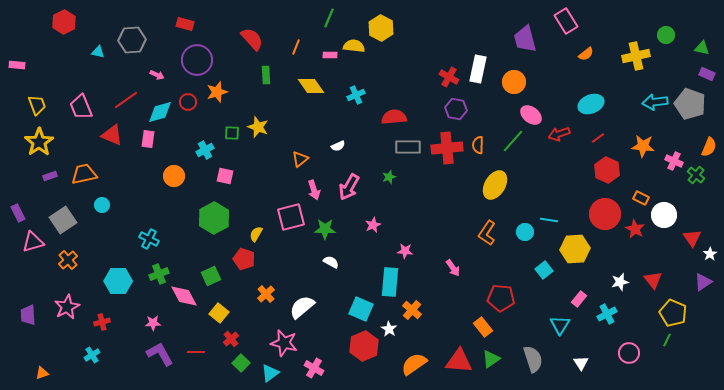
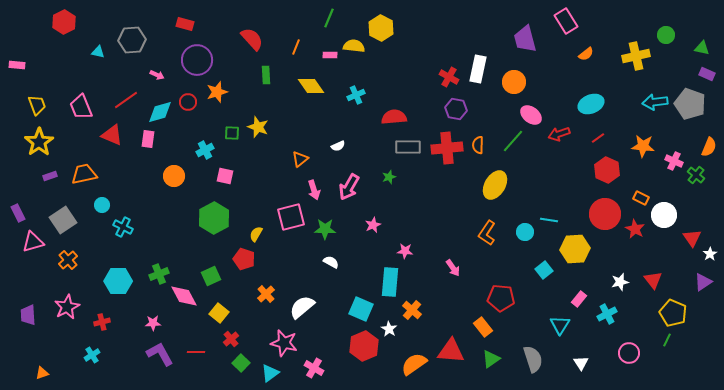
cyan cross at (149, 239): moved 26 px left, 12 px up
red triangle at (459, 361): moved 8 px left, 10 px up
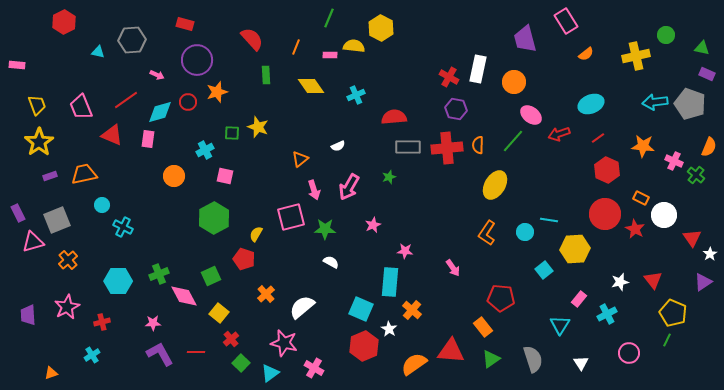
gray square at (63, 220): moved 6 px left; rotated 12 degrees clockwise
orange triangle at (42, 373): moved 9 px right
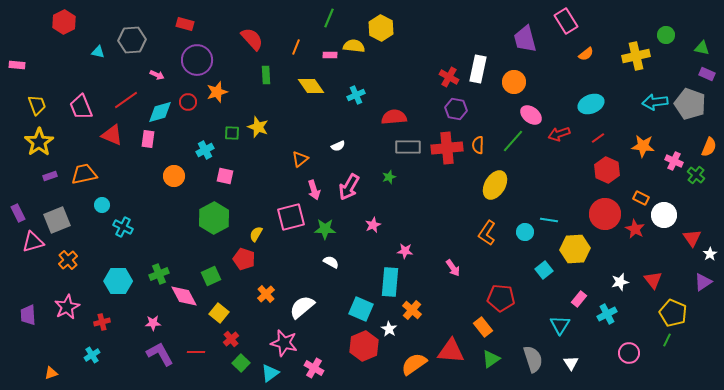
white triangle at (581, 363): moved 10 px left
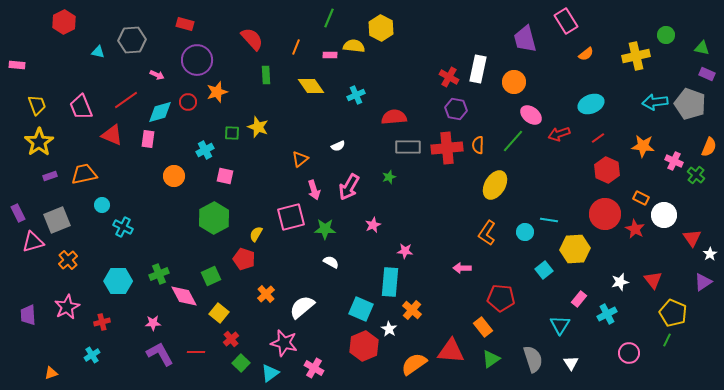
pink arrow at (453, 268): moved 9 px right; rotated 126 degrees clockwise
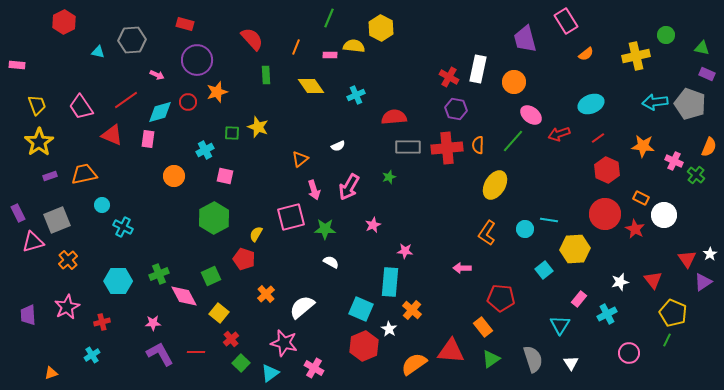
pink trapezoid at (81, 107): rotated 12 degrees counterclockwise
cyan circle at (525, 232): moved 3 px up
red triangle at (692, 238): moved 5 px left, 21 px down
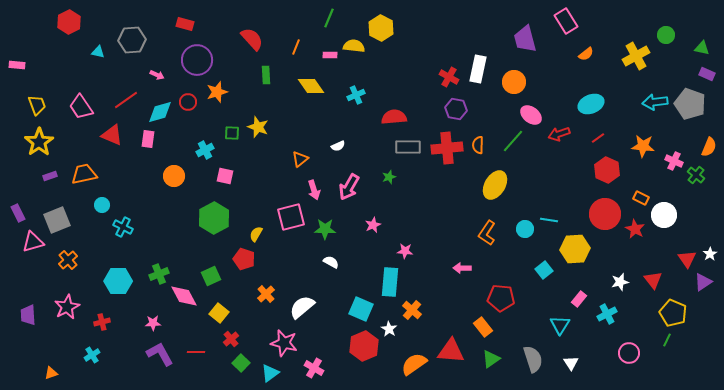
red hexagon at (64, 22): moved 5 px right
yellow cross at (636, 56): rotated 16 degrees counterclockwise
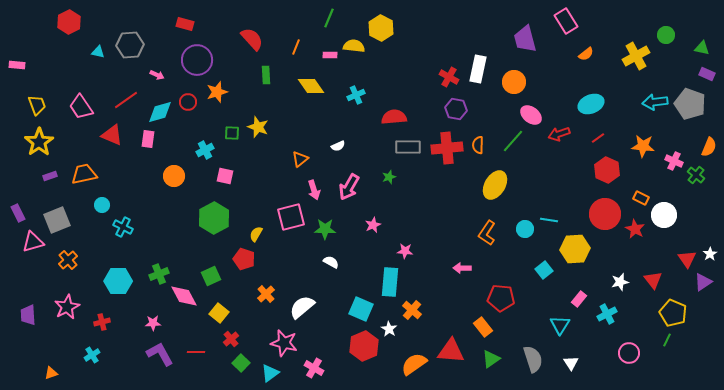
gray hexagon at (132, 40): moved 2 px left, 5 px down
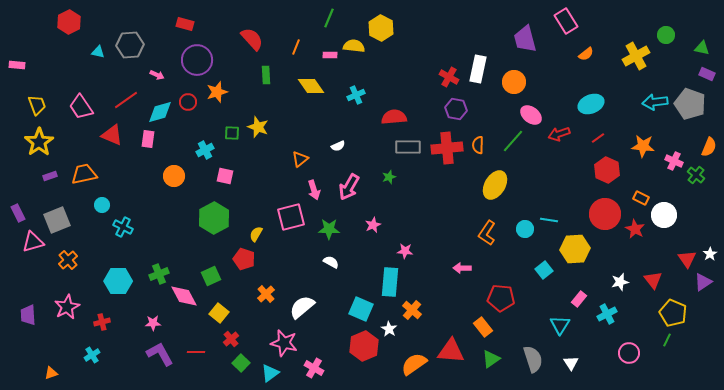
green star at (325, 229): moved 4 px right
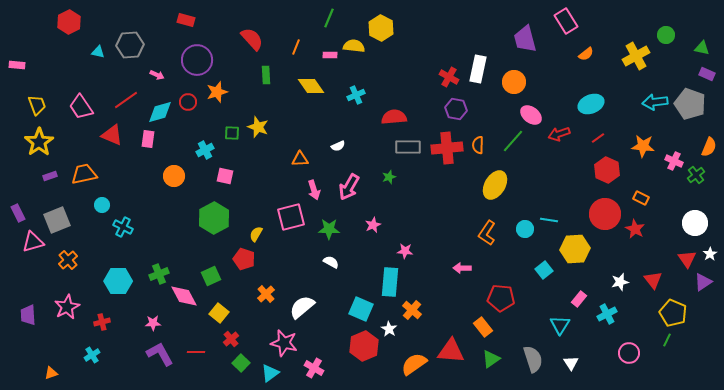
red rectangle at (185, 24): moved 1 px right, 4 px up
orange triangle at (300, 159): rotated 36 degrees clockwise
green cross at (696, 175): rotated 12 degrees clockwise
white circle at (664, 215): moved 31 px right, 8 px down
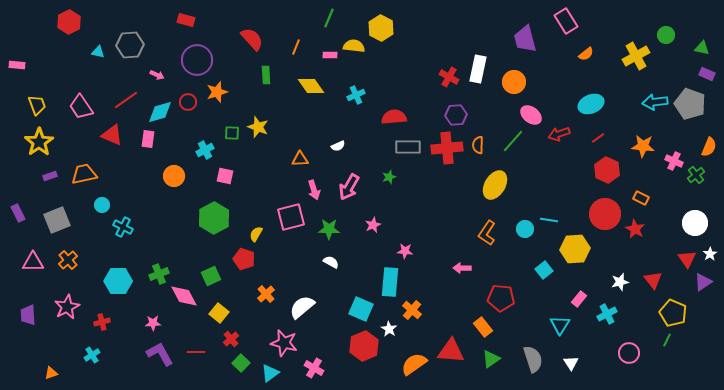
purple hexagon at (456, 109): moved 6 px down; rotated 15 degrees counterclockwise
pink triangle at (33, 242): moved 20 px down; rotated 15 degrees clockwise
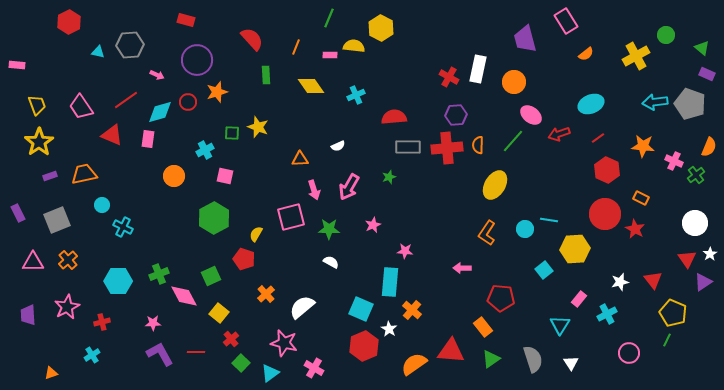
green triangle at (702, 48): rotated 28 degrees clockwise
